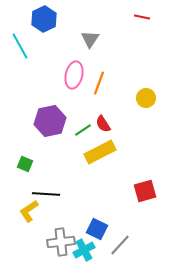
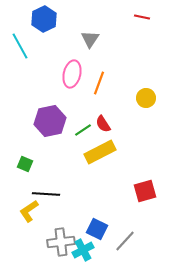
pink ellipse: moved 2 px left, 1 px up
gray line: moved 5 px right, 4 px up
cyan cross: moved 1 px left
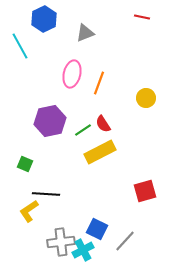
gray triangle: moved 5 px left, 6 px up; rotated 36 degrees clockwise
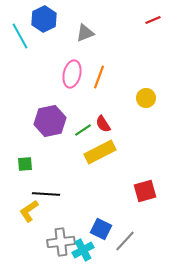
red line: moved 11 px right, 3 px down; rotated 35 degrees counterclockwise
cyan line: moved 10 px up
orange line: moved 6 px up
green square: rotated 28 degrees counterclockwise
blue square: moved 4 px right
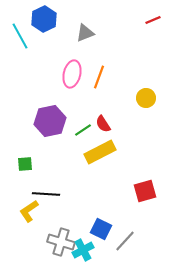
gray cross: rotated 24 degrees clockwise
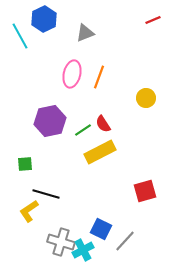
black line: rotated 12 degrees clockwise
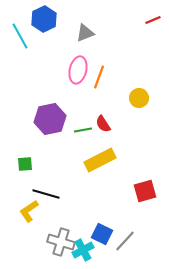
pink ellipse: moved 6 px right, 4 px up
yellow circle: moved 7 px left
purple hexagon: moved 2 px up
green line: rotated 24 degrees clockwise
yellow rectangle: moved 8 px down
blue square: moved 1 px right, 5 px down
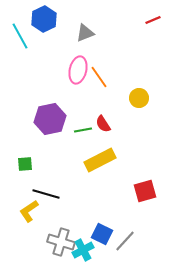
orange line: rotated 55 degrees counterclockwise
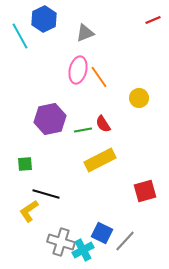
blue square: moved 1 px up
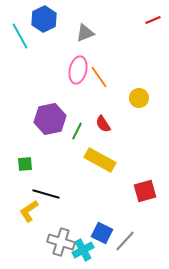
green line: moved 6 px left, 1 px down; rotated 54 degrees counterclockwise
yellow rectangle: rotated 56 degrees clockwise
